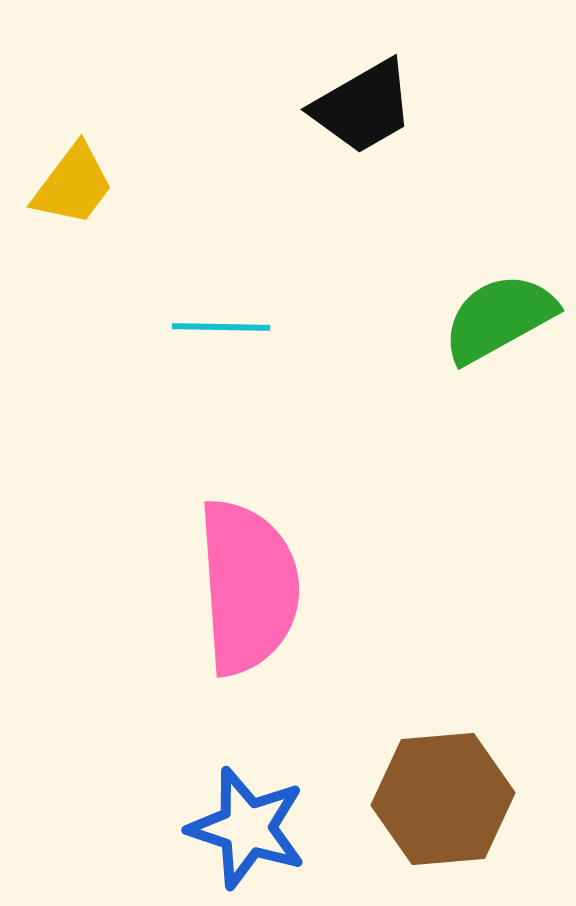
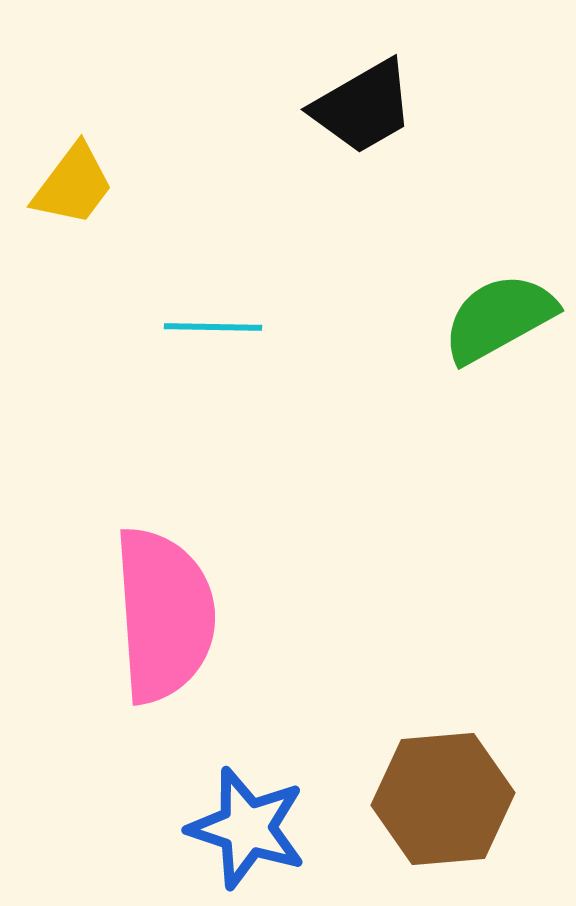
cyan line: moved 8 px left
pink semicircle: moved 84 px left, 28 px down
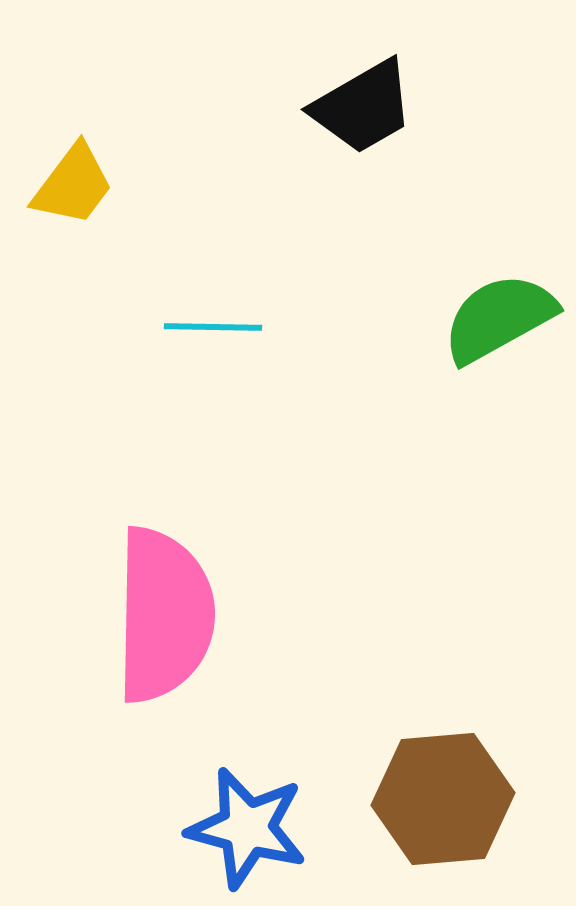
pink semicircle: rotated 5 degrees clockwise
blue star: rotated 3 degrees counterclockwise
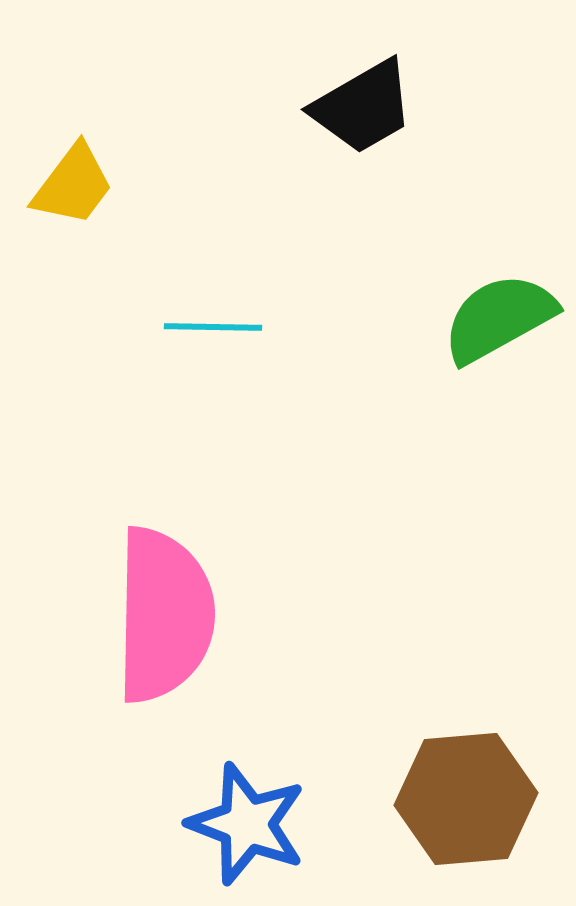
brown hexagon: moved 23 px right
blue star: moved 4 px up; rotated 6 degrees clockwise
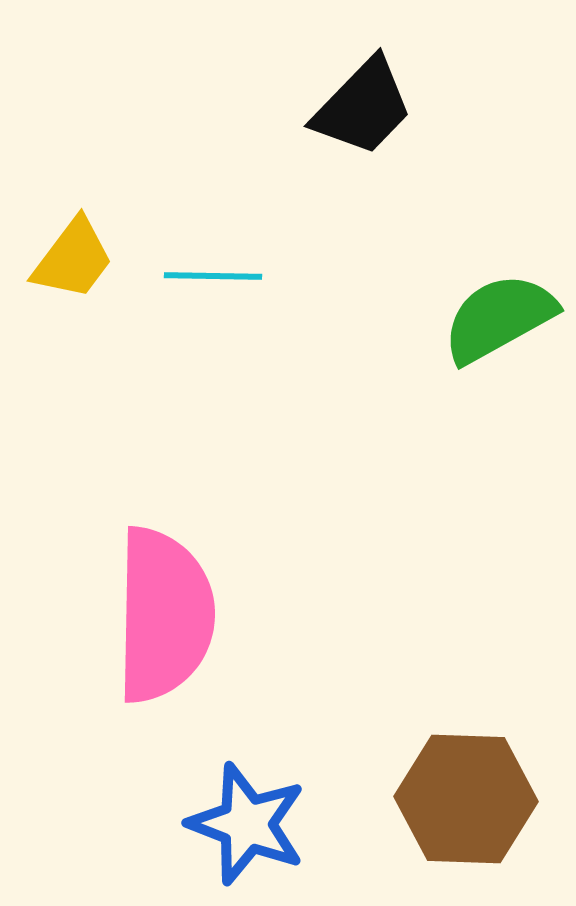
black trapezoid: rotated 16 degrees counterclockwise
yellow trapezoid: moved 74 px down
cyan line: moved 51 px up
brown hexagon: rotated 7 degrees clockwise
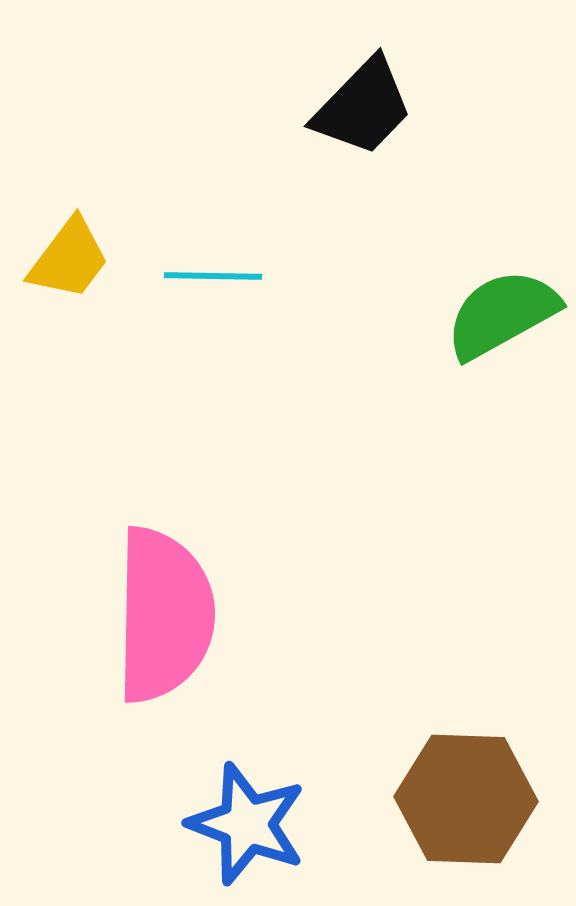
yellow trapezoid: moved 4 px left
green semicircle: moved 3 px right, 4 px up
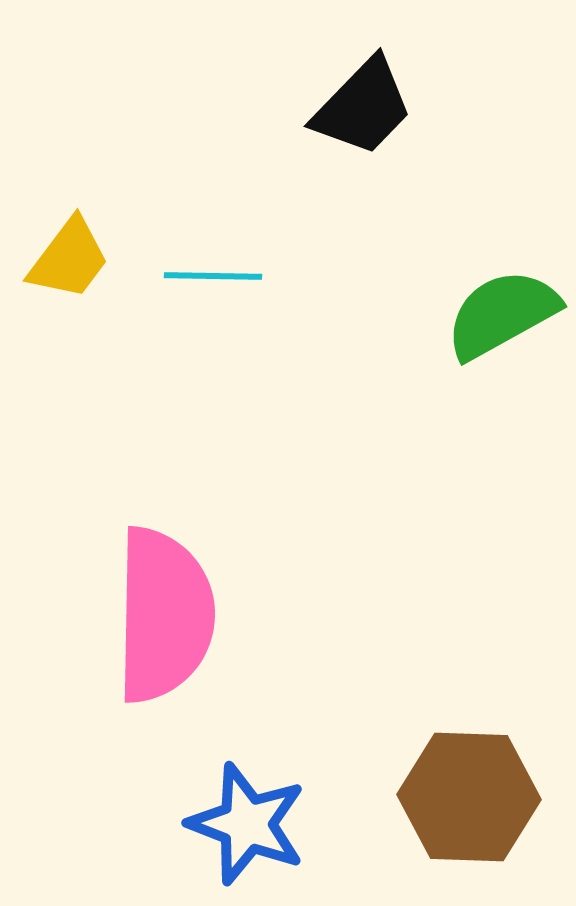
brown hexagon: moved 3 px right, 2 px up
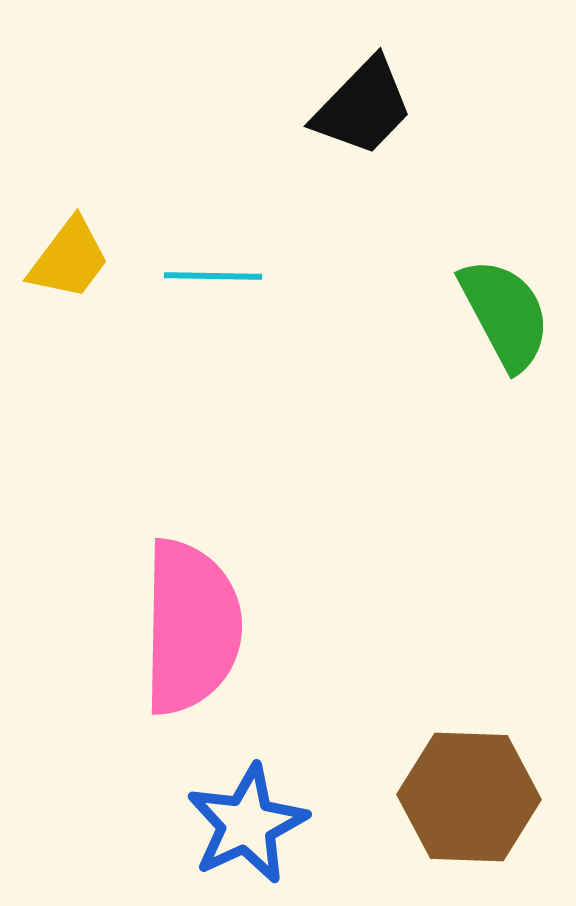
green semicircle: moved 3 px right; rotated 91 degrees clockwise
pink semicircle: moved 27 px right, 12 px down
blue star: rotated 26 degrees clockwise
